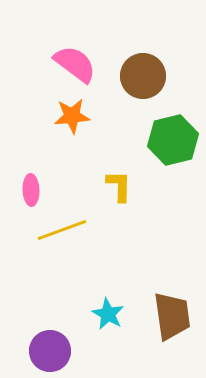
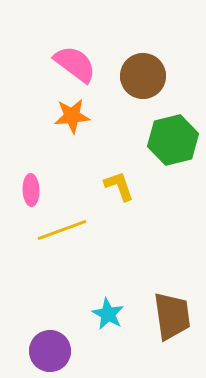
yellow L-shape: rotated 20 degrees counterclockwise
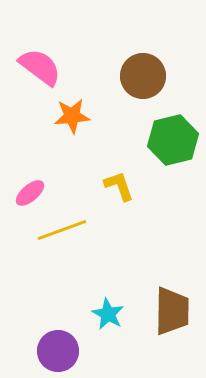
pink semicircle: moved 35 px left, 3 px down
pink ellipse: moved 1 px left, 3 px down; rotated 52 degrees clockwise
brown trapezoid: moved 5 px up; rotated 9 degrees clockwise
purple circle: moved 8 px right
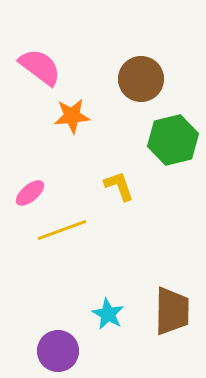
brown circle: moved 2 px left, 3 px down
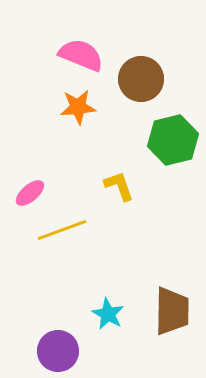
pink semicircle: moved 41 px right, 12 px up; rotated 15 degrees counterclockwise
orange star: moved 6 px right, 9 px up
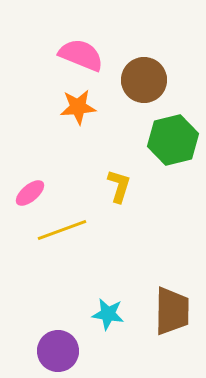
brown circle: moved 3 px right, 1 px down
yellow L-shape: rotated 36 degrees clockwise
cyan star: rotated 20 degrees counterclockwise
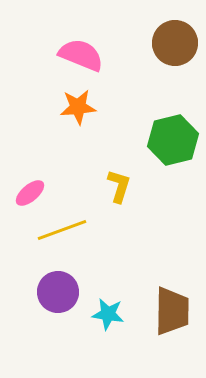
brown circle: moved 31 px right, 37 px up
purple circle: moved 59 px up
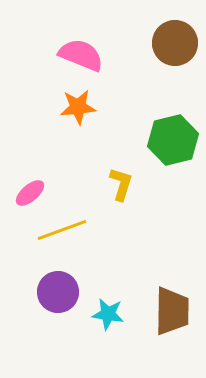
yellow L-shape: moved 2 px right, 2 px up
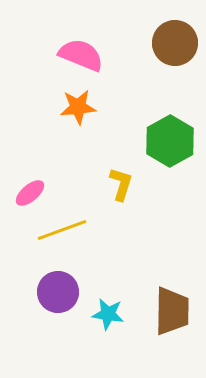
green hexagon: moved 3 px left, 1 px down; rotated 15 degrees counterclockwise
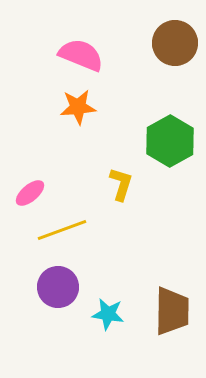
purple circle: moved 5 px up
